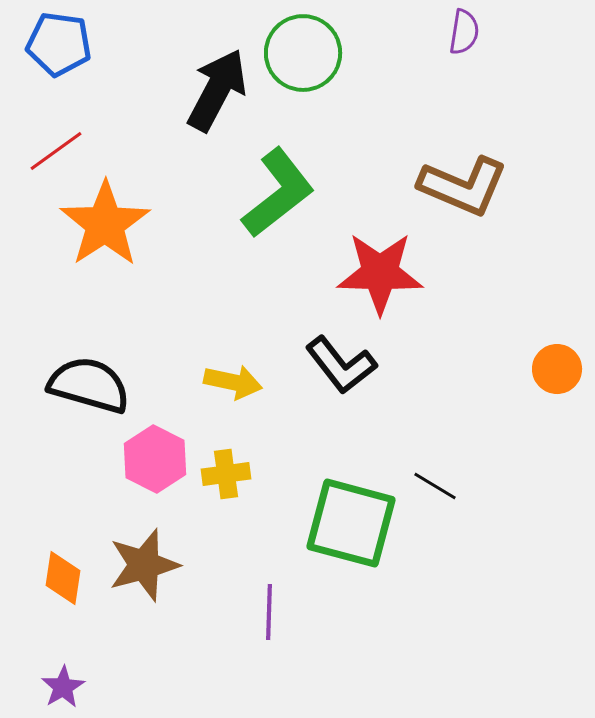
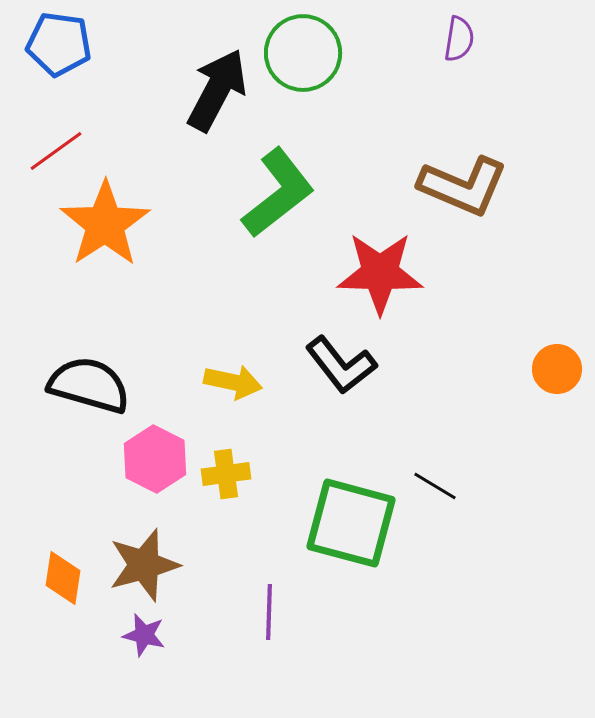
purple semicircle: moved 5 px left, 7 px down
purple star: moved 81 px right, 52 px up; rotated 27 degrees counterclockwise
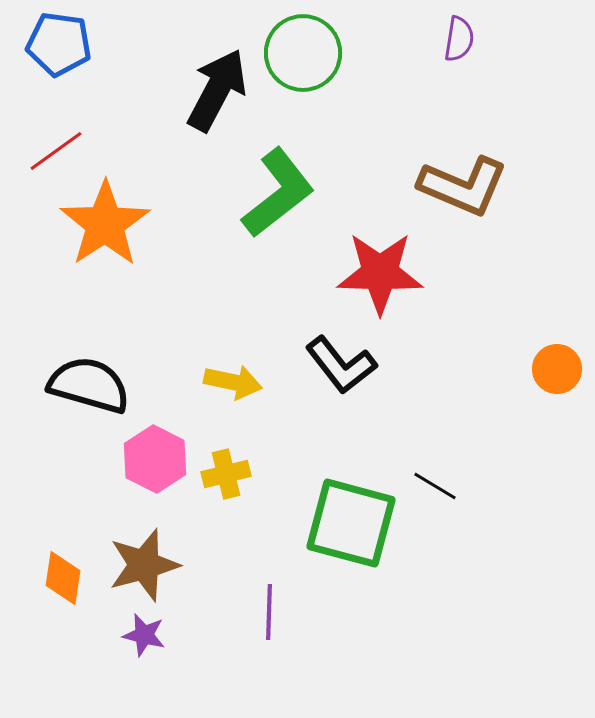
yellow cross: rotated 6 degrees counterclockwise
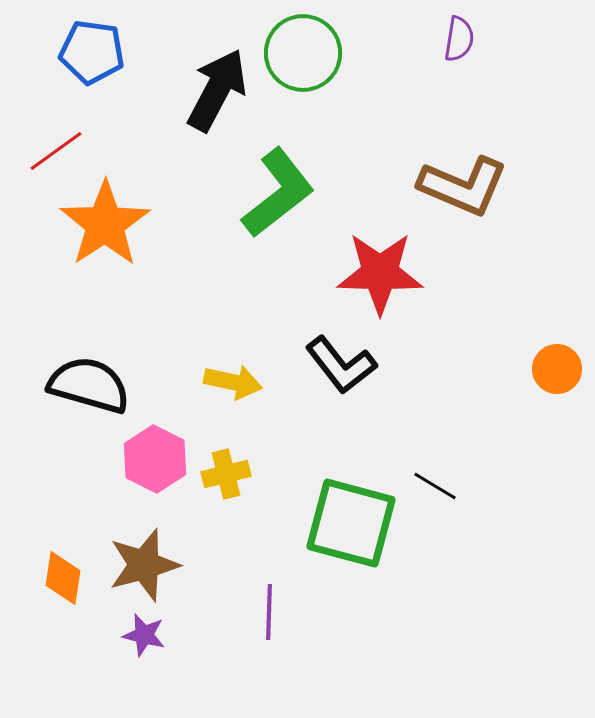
blue pentagon: moved 33 px right, 8 px down
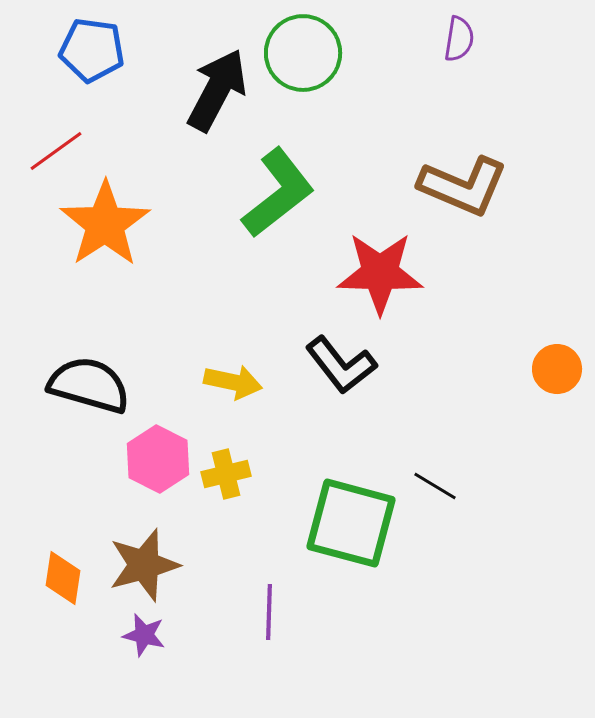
blue pentagon: moved 2 px up
pink hexagon: moved 3 px right
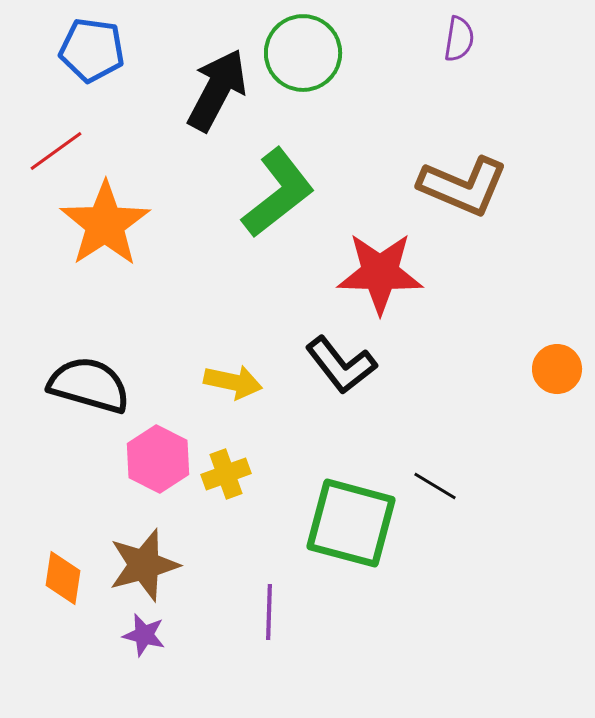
yellow cross: rotated 6 degrees counterclockwise
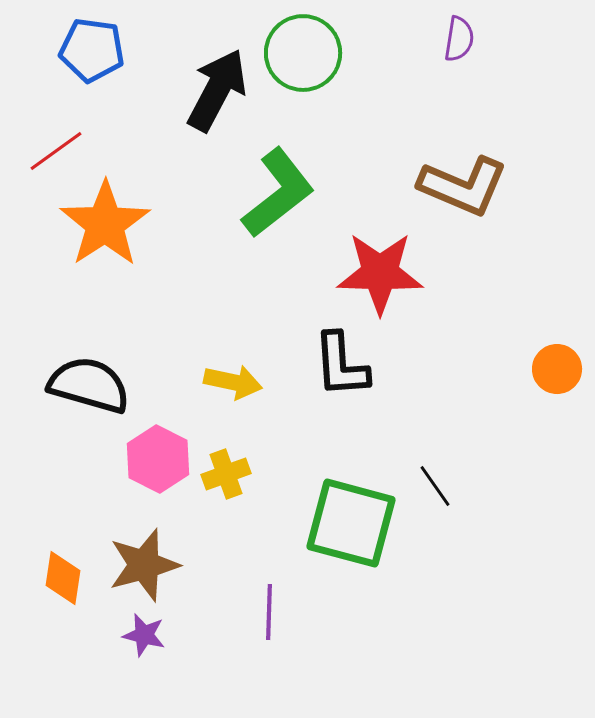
black L-shape: rotated 34 degrees clockwise
black line: rotated 24 degrees clockwise
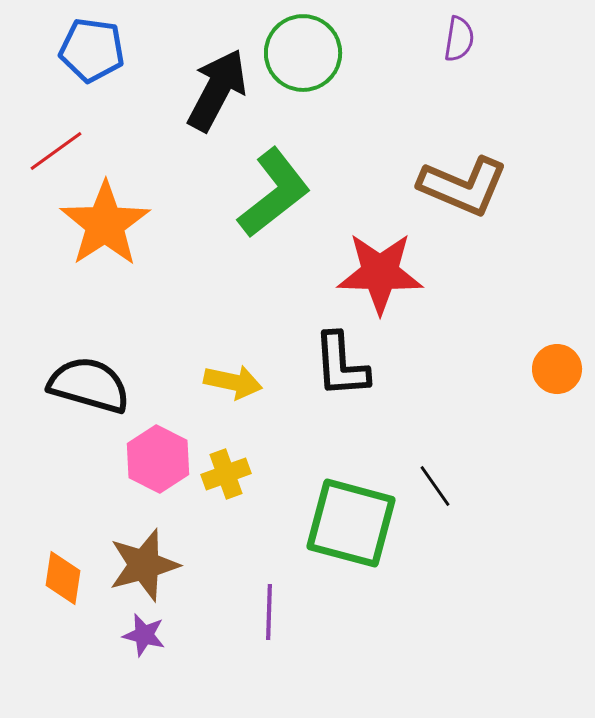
green L-shape: moved 4 px left
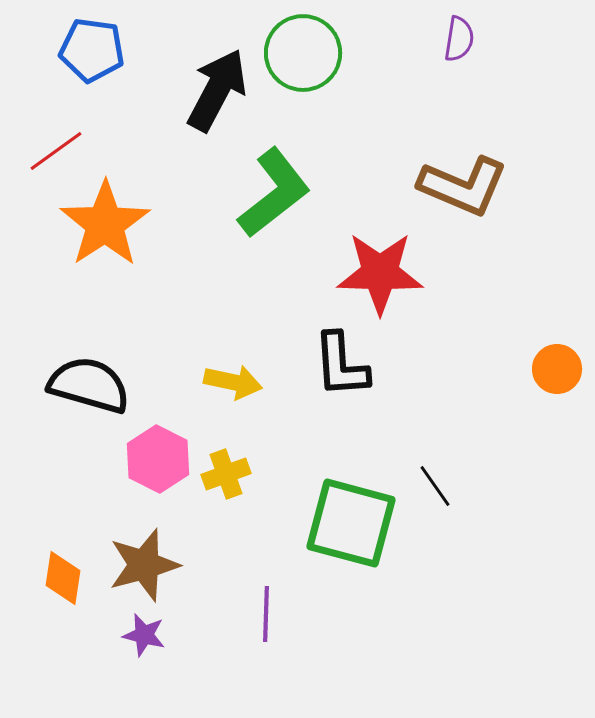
purple line: moved 3 px left, 2 px down
